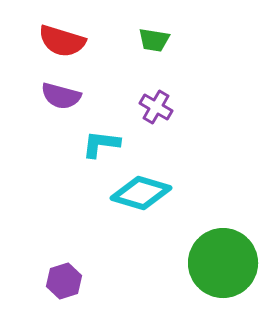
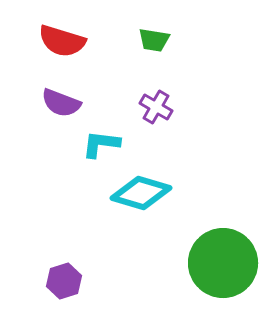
purple semicircle: moved 7 px down; rotated 6 degrees clockwise
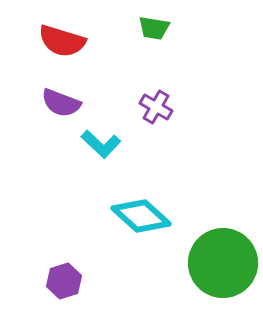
green trapezoid: moved 12 px up
cyan L-shape: rotated 144 degrees counterclockwise
cyan diamond: moved 23 px down; rotated 26 degrees clockwise
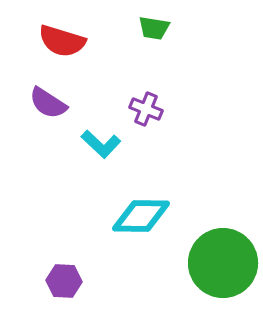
purple semicircle: moved 13 px left; rotated 12 degrees clockwise
purple cross: moved 10 px left, 2 px down; rotated 8 degrees counterclockwise
cyan diamond: rotated 42 degrees counterclockwise
purple hexagon: rotated 20 degrees clockwise
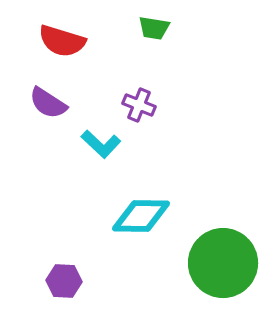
purple cross: moved 7 px left, 4 px up
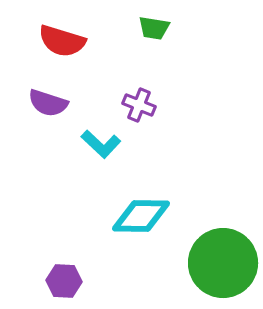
purple semicircle: rotated 15 degrees counterclockwise
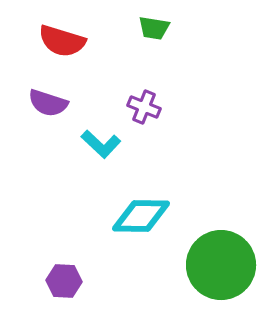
purple cross: moved 5 px right, 2 px down
green circle: moved 2 px left, 2 px down
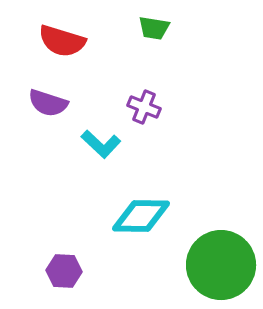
purple hexagon: moved 10 px up
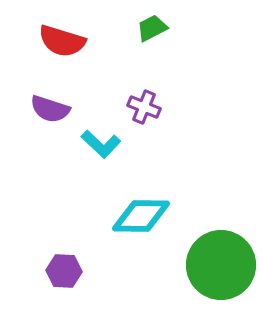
green trapezoid: moved 2 px left; rotated 144 degrees clockwise
purple semicircle: moved 2 px right, 6 px down
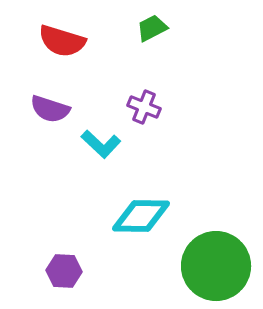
green circle: moved 5 px left, 1 px down
